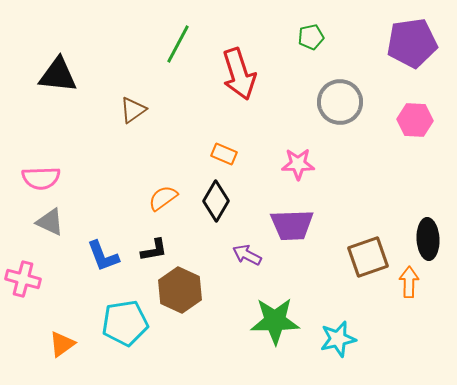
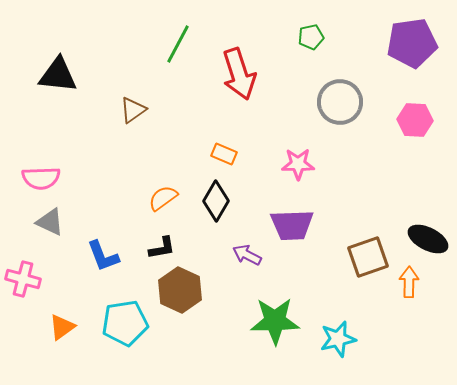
black ellipse: rotated 60 degrees counterclockwise
black L-shape: moved 8 px right, 2 px up
orange triangle: moved 17 px up
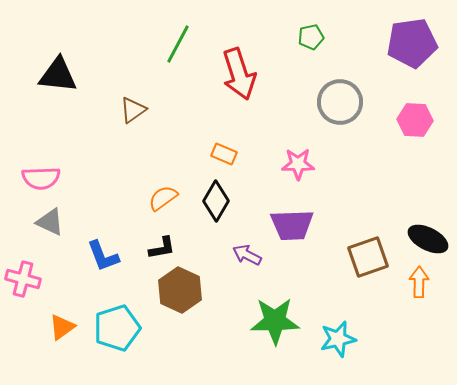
orange arrow: moved 10 px right
cyan pentagon: moved 8 px left, 5 px down; rotated 9 degrees counterclockwise
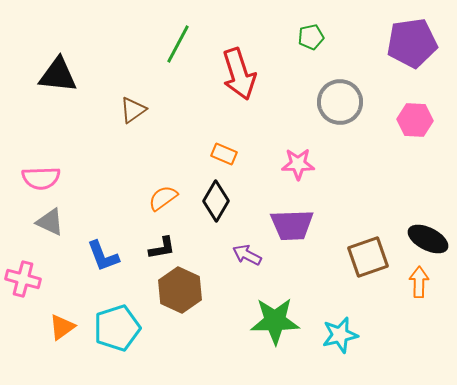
cyan star: moved 2 px right, 4 px up
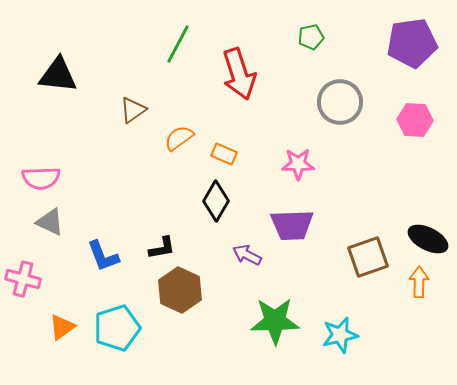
orange semicircle: moved 16 px right, 60 px up
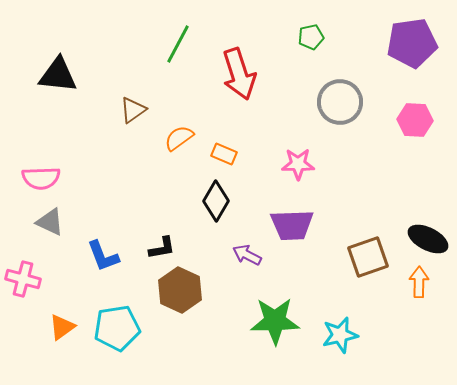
cyan pentagon: rotated 9 degrees clockwise
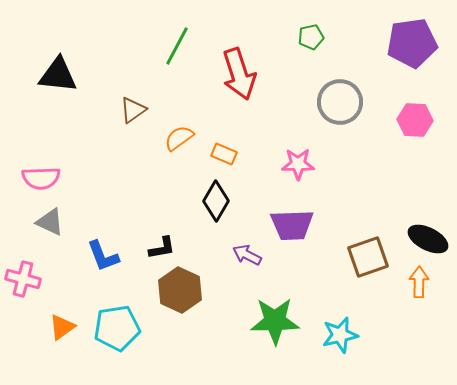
green line: moved 1 px left, 2 px down
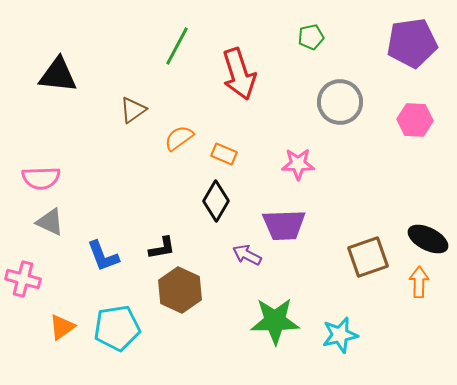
purple trapezoid: moved 8 px left
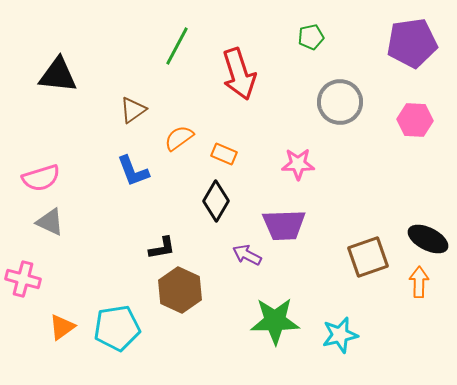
pink semicircle: rotated 15 degrees counterclockwise
blue L-shape: moved 30 px right, 85 px up
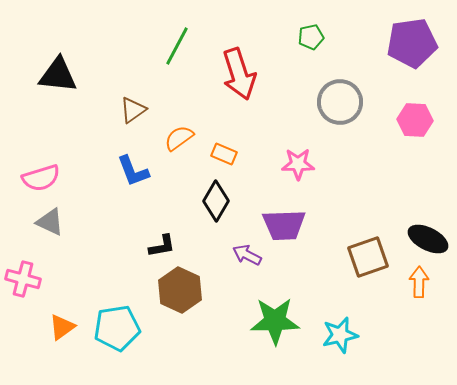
black L-shape: moved 2 px up
